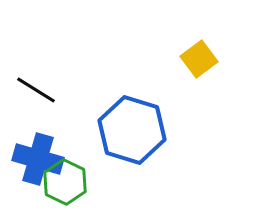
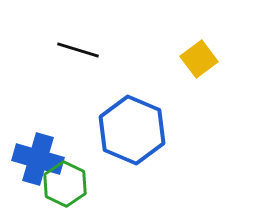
black line: moved 42 px right, 40 px up; rotated 15 degrees counterclockwise
blue hexagon: rotated 6 degrees clockwise
green hexagon: moved 2 px down
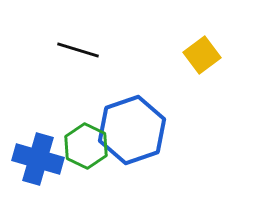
yellow square: moved 3 px right, 4 px up
blue hexagon: rotated 18 degrees clockwise
green hexagon: moved 21 px right, 38 px up
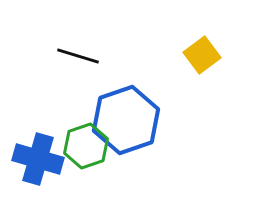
black line: moved 6 px down
blue hexagon: moved 6 px left, 10 px up
green hexagon: rotated 15 degrees clockwise
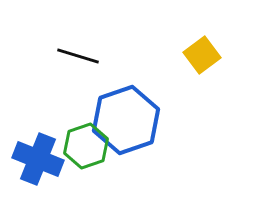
blue cross: rotated 6 degrees clockwise
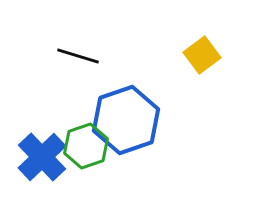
blue cross: moved 4 px right, 2 px up; rotated 24 degrees clockwise
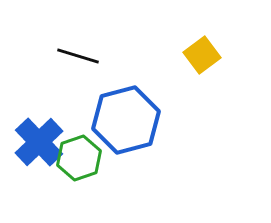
blue hexagon: rotated 4 degrees clockwise
green hexagon: moved 7 px left, 12 px down
blue cross: moved 3 px left, 15 px up
